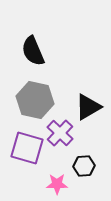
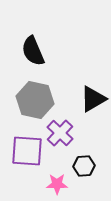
black triangle: moved 5 px right, 8 px up
purple square: moved 3 px down; rotated 12 degrees counterclockwise
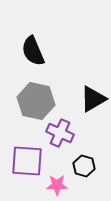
gray hexagon: moved 1 px right, 1 px down
purple cross: rotated 20 degrees counterclockwise
purple square: moved 10 px down
black hexagon: rotated 20 degrees clockwise
pink star: moved 1 px down
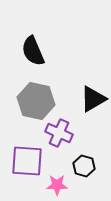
purple cross: moved 1 px left
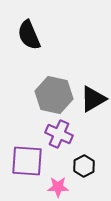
black semicircle: moved 4 px left, 16 px up
gray hexagon: moved 18 px right, 6 px up
purple cross: moved 1 px down
black hexagon: rotated 15 degrees clockwise
pink star: moved 1 px right, 2 px down
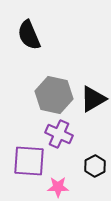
purple square: moved 2 px right
black hexagon: moved 11 px right
